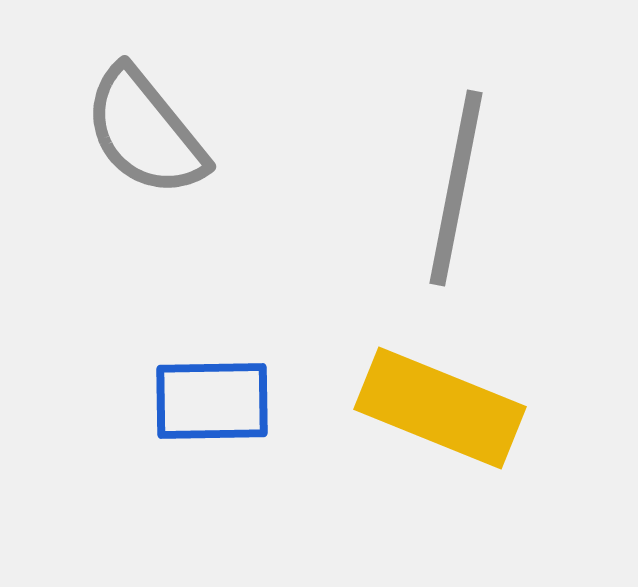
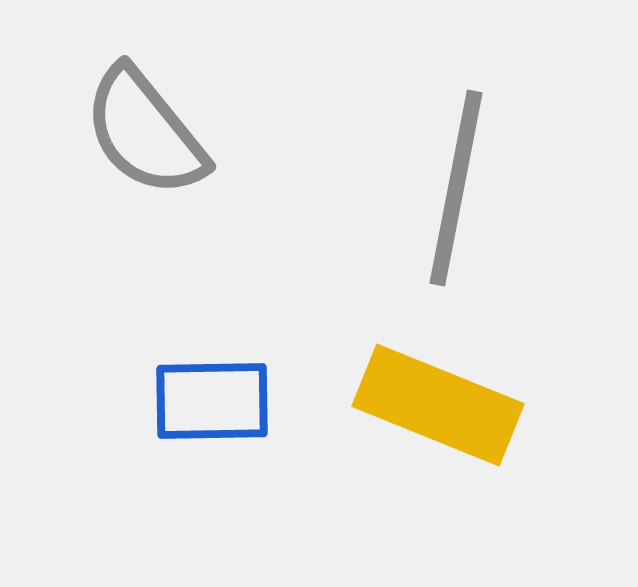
yellow rectangle: moved 2 px left, 3 px up
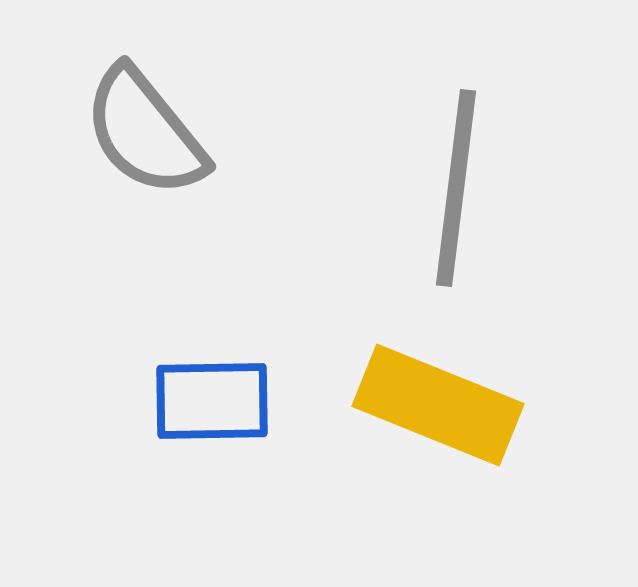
gray line: rotated 4 degrees counterclockwise
